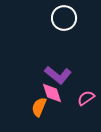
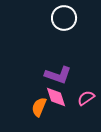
purple L-shape: rotated 20 degrees counterclockwise
pink diamond: moved 4 px right, 4 px down
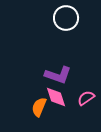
white circle: moved 2 px right
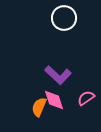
white circle: moved 2 px left
purple L-shape: rotated 24 degrees clockwise
pink diamond: moved 2 px left, 3 px down
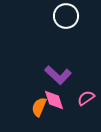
white circle: moved 2 px right, 2 px up
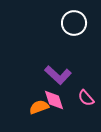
white circle: moved 8 px right, 7 px down
pink semicircle: rotated 96 degrees counterclockwise
orange semicircle: rotated 48 degrees clockwise
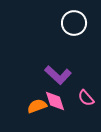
pink diamond: moved 1 px right, 1 px down
orange semicircle: moved 2 px left, 1 px up
